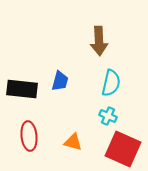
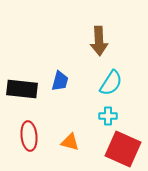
cyan semicircle: rotated 20 degrees clockwise
cyan cross: rotated 24 degrees counterclockwise
orange triangle: moved 3 px left
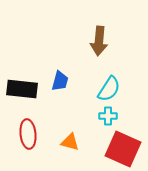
brown arrow: rotated 8 degrees clockwise
cyan semicircle: moved 2 px left, 6 px down
red ellipse: moved 1 px left, 2 px up
